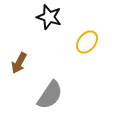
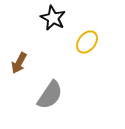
black star: moved 4 px right, 1 px down; rotated 10 degrees clockwise
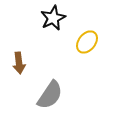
black star: rotated 20 degrees clockwise
brown arrow: rotated 35 degrees counterclockwise
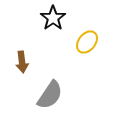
black star: rotated 10 degrees counterclockwise
brown arrow: moved 3 px right, 1 px up
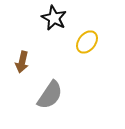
black star: moved 1 px right; rotated 10 degrees counterclockwise
brown arrow: rotated 20 degrees clockwise
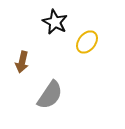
black star: moved 1 px right, 4 px down
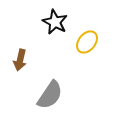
brown arrow: moved 2 px left, 2 px up
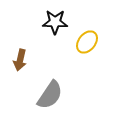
black star: rotated 25 degrees counterclockwise
